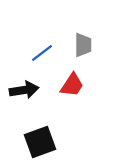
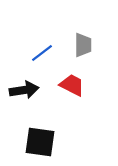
red trapezoid: rotated 96 degrees counterclockwise
black square: rotated 28 degrees clockwise
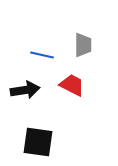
blue line: moved 2 px down; rotated 50 degrees clockwise
black arrow: moved 1 px right
black square: moved 2 px left
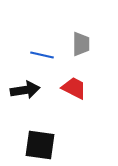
gray trapezoid: moved 2 px left, 1 px up
red trapezoid: moved 2 px right, 3 px down
black square: moved 2 px right, 3 px down
